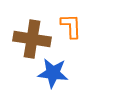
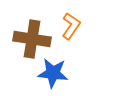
orange L-shape: rotated 36 degrees clockwise
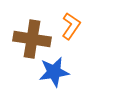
blue star: moved 1 px right, 1 px up; rotated 16 degrees counterclockwise
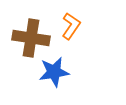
brown cross: moved 1 px left, 1 px up
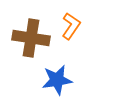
blue star: moved 3 px right, 8 px down
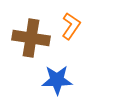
blue star: rotated 8 degrees clockwise
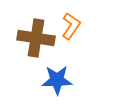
brown cross: moved 5 px right
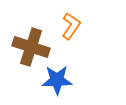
brown cross: moved 5 px left, 9 px down; rotated 9 degrees clockwise
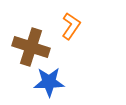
blue star: moved 8 px left, 2 px down
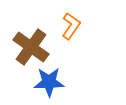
brown cross: rotated 18 degrees clockwise
